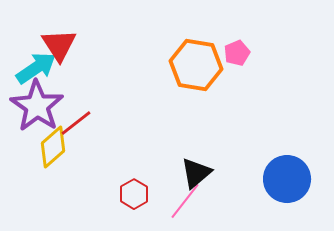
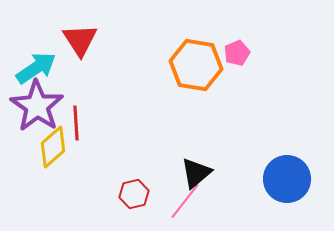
red triangle: moved 21 px right, 5 px up
red line: rotated 56 degrees counterclockwise
red hexagon: rotated 16 degrees clockwise
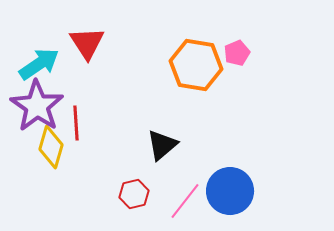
red triangle: moved 7 px right, 3 px down
cyan arrow: moved 3 px right, 4 px up
yellow diamond: moved 2 px left; rotated 33 degrees counterclockwise
black triangle: moved 34 px left, 28 px up
blue circle: moved 57 px left, 12 px down
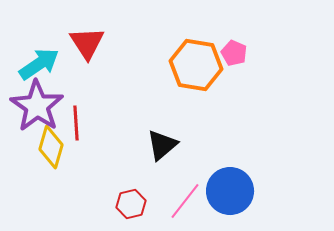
pink pentagon: moved 3 px left; rotated 25 degrees counterclockwise
red hexagon: moved 3 px left, 10 px down
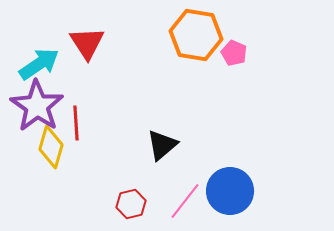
orange hexagon: moved 30 px up
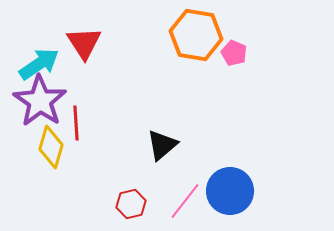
red triangle: moved 3 px left
purple star: moved 3 px right, 5 px up
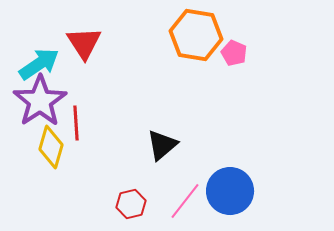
purple star: rotated 4 degrees clockwise
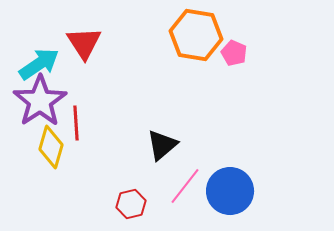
pink line: moved 15 px up
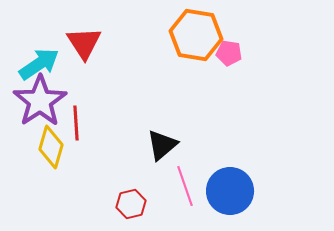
pink pentagon: moved 5 px left; rotated 15 degrees counterclockwise
pink line: rotated 57 degrees counterclockwise
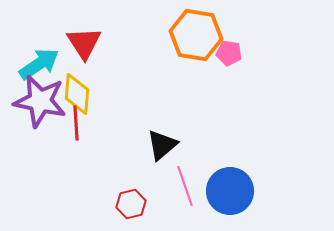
purple star: rotated 26 degrees counterclockwise
yellow diamond: moved 26 px right, 53 px up; rotated 12 degrees counterclockwise
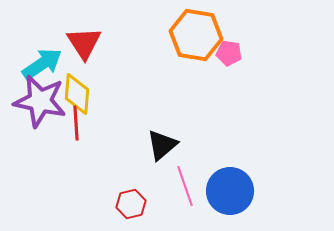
cyan arrow: moved 3 px right
